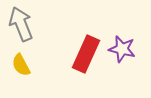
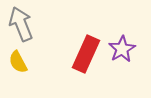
purple star: rotated 28 degrees clockwise
yellow semicircle: moved 3 px left, 3 px up
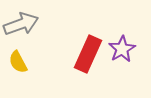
gray arrow: rotated 92 degrees clockwise
red rectangle: moved 2 px right
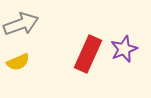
purple star: moved 2 px right; rotated 8 degrees clockwise
yellow semicircle: rotated 85 degrees counterclockwise
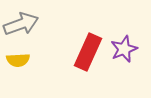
red rectangle: moved 2 px up
yellow semicircle: moved 2 px up; rotated 20 degrees clockwise
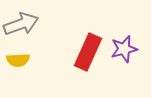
purple star: rotated 8 degrees clockwise
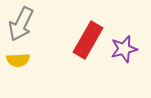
gray arrow: rotated 136 degrees clockwise
red rectangle: moved 12 px up; rotated 6 degrees clockwise
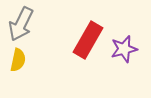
yellow semicircle: rotated 75 degrees counterclockwise
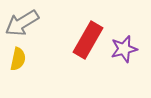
gray arrow: moved 1 px right, 1 px up; rotated 32 degrees clockwise
yellow semicircle: moved 1 px up
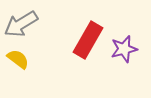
gray arrow: moved 1 px left, 1 px down
yellow semicircle: rotated 65 degrees counterclockwise
